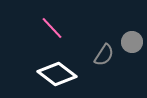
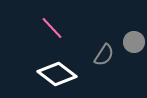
gray circle: moved 2 px right
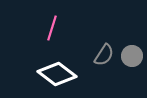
pink line: rotated 60 degrees clockwise
gray circle: moved 2 px left, 14 px down
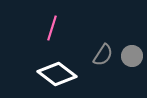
gray semicircle: moved 1 px left
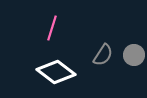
gray circle: moved 2 px right, 1 px up
white diamond: moved 1 px left, 2 px up
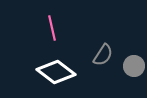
pink line: rotated 30 degrees counterclockwise
gray circle: moved 11 px down
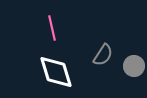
white diamond: rotated 36 degrees clockwise
